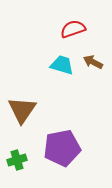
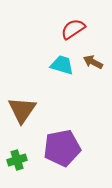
red semicircle: rotated 15 degrees counterclockwise
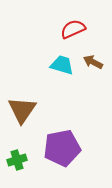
red semicircle: rotated 10 degrees clockwise
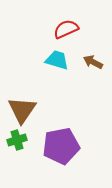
red semicircle: moved 7 px left
cyan trapezoid: moved 5 px left, 5 px up
purple pentagon: moved 1 px left, 2 px up
green cross: moved 20 px up
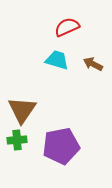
red semicircle: moved 1 px right, 2 px up
brown arrow: moved 2 px down
green cross: rotated 12 degrees clockwise
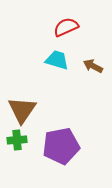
red semicircle: moved 1 px left
brown arrow: moved 2 px down
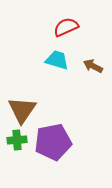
purple pentagon: moved 8 px left, 4 px up
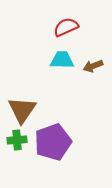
cyan trapezoid: moved 5 px right; rotated 15 degrees counterclockwise
brown arrow: rotated 48 degrees counterclockwise
purple pentagon: rotated 9 degrees counterclockwise
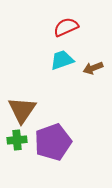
cyan trapezoid: rotated 20 degrees counterclockwise
brown arrow: moved 2 px down
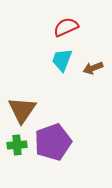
cyan trapezoid: rotated 50 degrees counterclockwise
green cross: moved 5 px down
